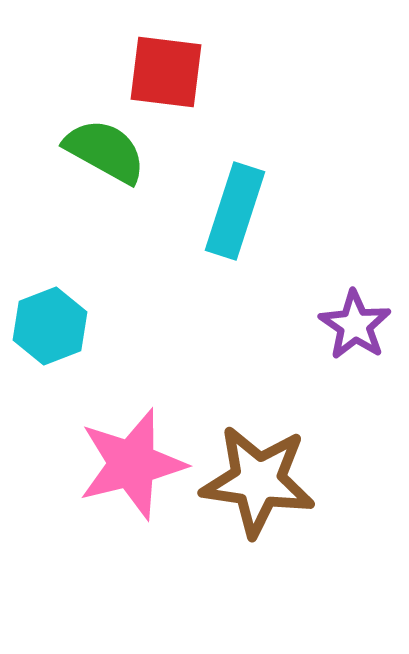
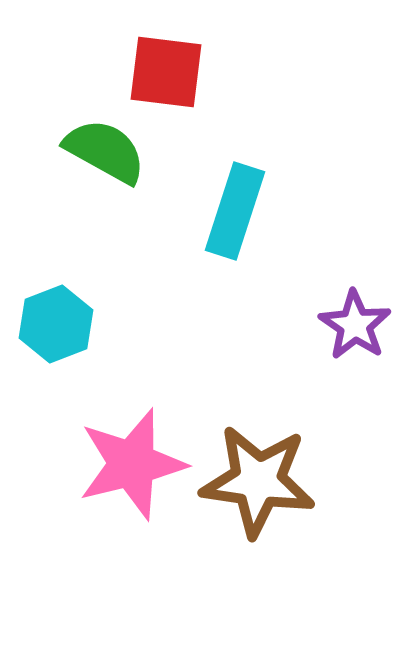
cyan hexagon: moved 6 px right, 2 px up
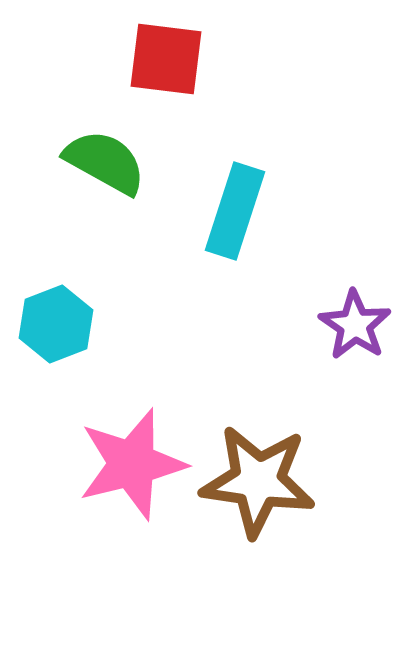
red square: moved 13 px up
green semicircle: moved 11 px down
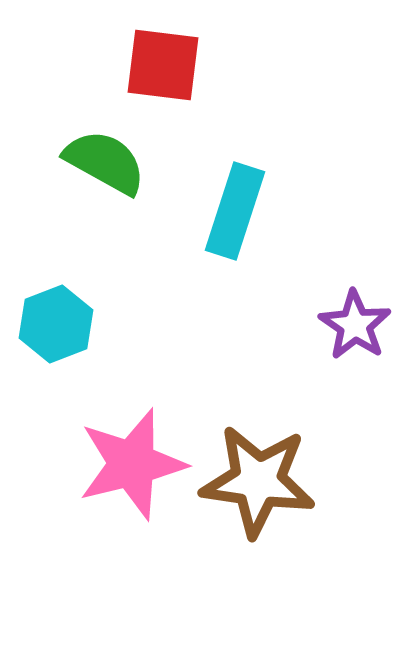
red square: moved 3 px left, 6 px down
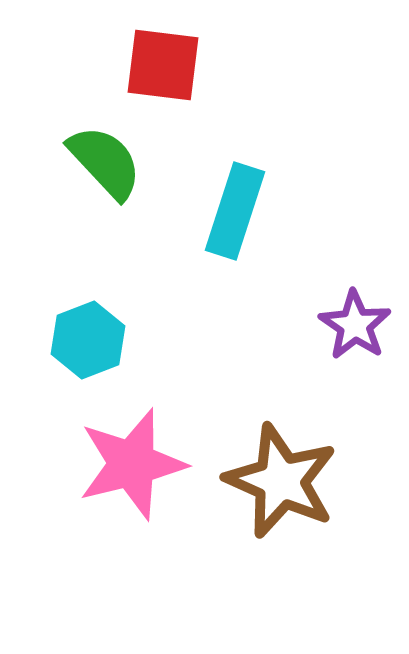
green semicircle: rotated 18 degrees clockwise
cyan hexagon: moved 32 px right, 16 px down
brown star: moved 23 px right; rotated 16 degrees clockwise
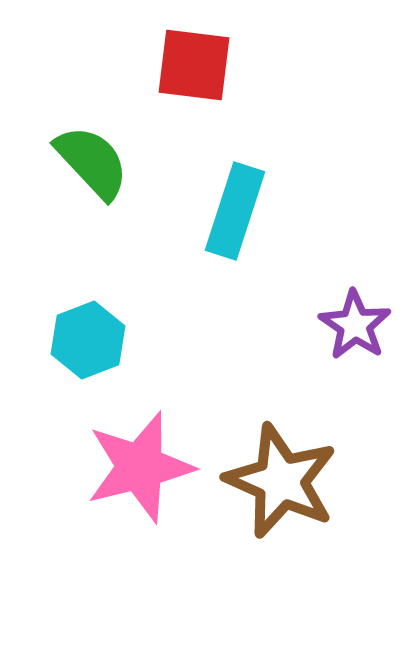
red square: moved 31 px right
green semicircle: moved 13 px left
pink star: moved 8 px right, 3 px down
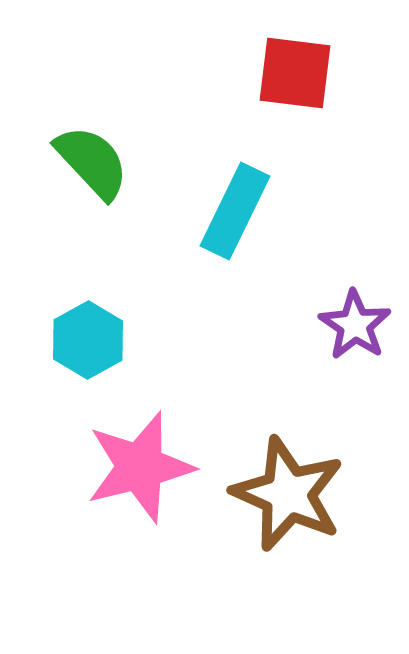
red square: moved 101 px right, 8 px down
cyan rectangle: rotated 8 degrees clockwise
cyan hexagon: rotated 8 degrees counterclockwise
brown star: moved 7 px right, 13 px down
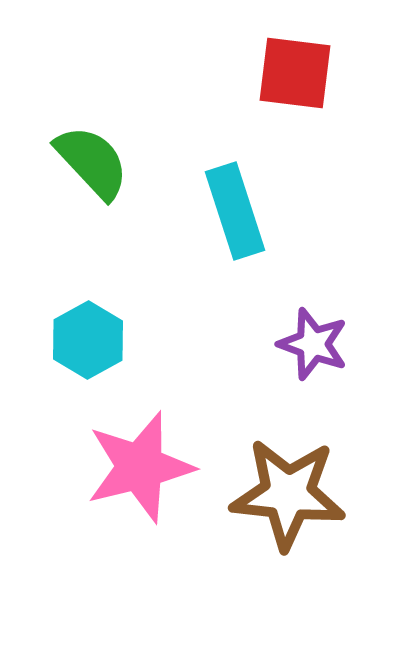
cyan rectangle: rotated 44 degrees counterclockwise
purple star: moved 42 px left, 19 px down; rotated 14 degrees counterclockwise
brown star: rotated 18 degrees counterclockwise
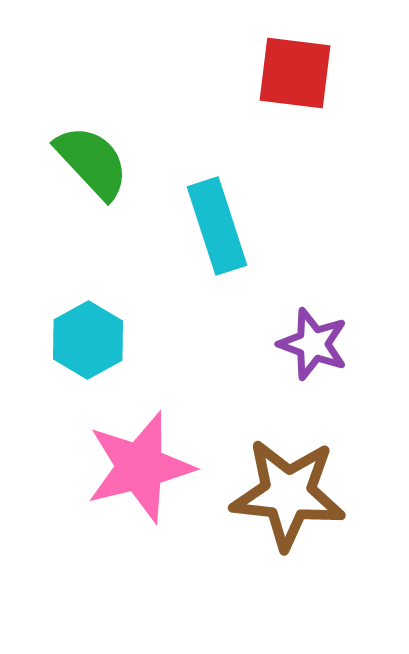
cyan rectangle: moved 18 px left, 15 px down
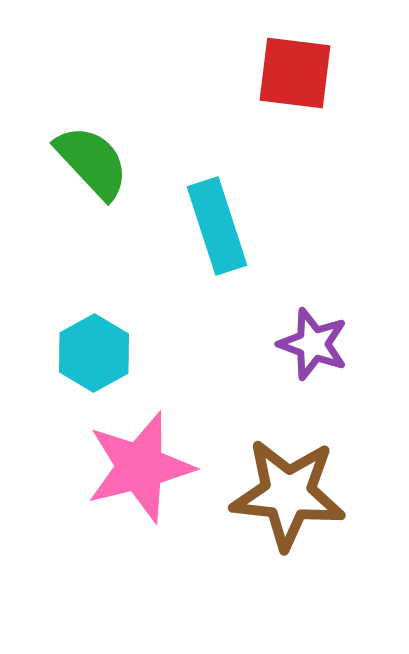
cyan hexagon: moved 6 px right, 13 px down
